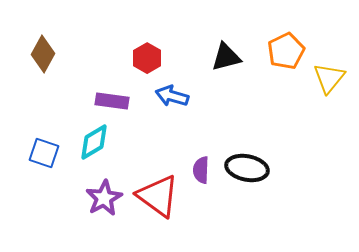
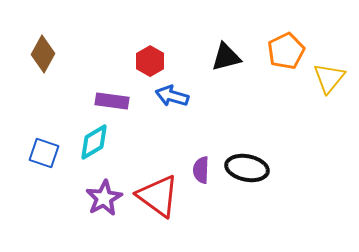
red hexagon: moved 3 px right, 3 px down
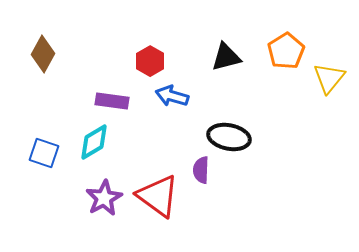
orange pentagon: rotated 6 degrees counterclockwise
black ellipse: moved 18 px left, 31 px up
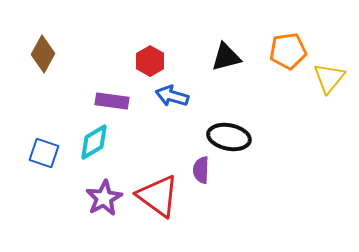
orange pentagon: moved 2 px right; rotated 24 degrees clockwise
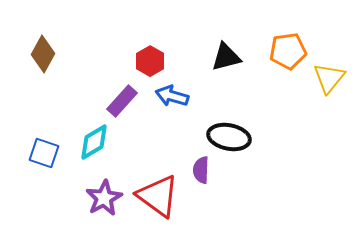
purple rectangle: moved 10 px right; rotated 56 degrees counterclockwise
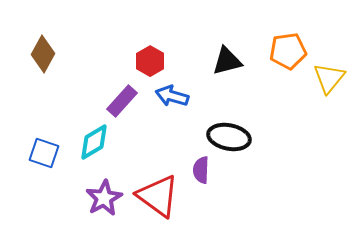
black triangle: moved 1 px right, 4 px down
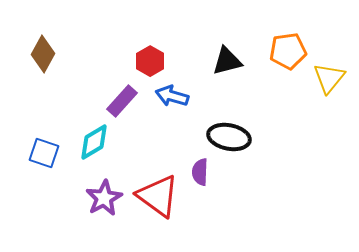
purple semicircle: moved 1 px left, 2 px down
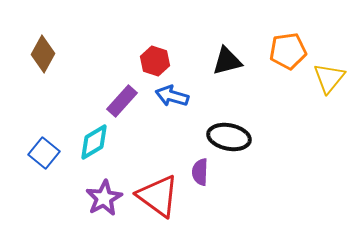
red hexagon: moved 5 px right; rotated 12 degrees counterclockwise
blue square: rotated 20 degrees clockwise
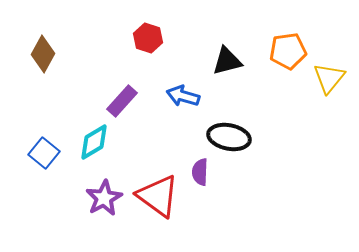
red hexagon: moved 7 px left, 23 px up
blue arrow: moved 11 px right
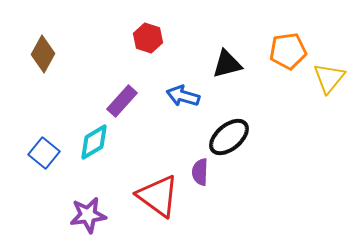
black triangle: moved 3 px down
black ellipse: rotated 51 degrees counterclockwise
purple star: moved 16 px left, 17 px down; rotated 21 degrees clockwise
